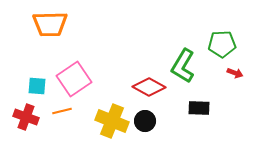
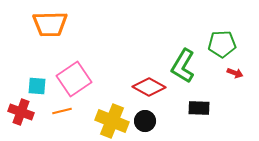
red cross: moved 5 px left, 5 px up
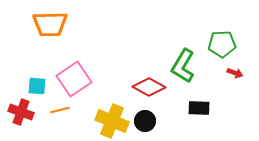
orange line: moved 2 px left, 1 px up
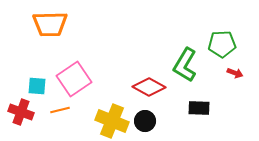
green L-shape: moved 2 px right, 1 px up
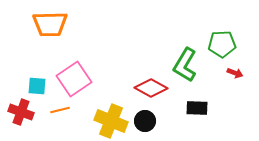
red diamond: moved 2 px right, 1 px down
black rectangle: moved 2 px left
yellow cross: moved 1 px left
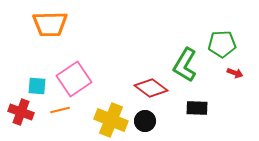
red diamond: rotated 8 degrees clockwise
yellow cross: moved 1 px up
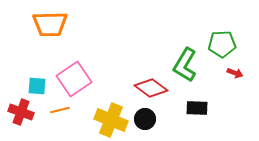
black circle: moved 2 px up
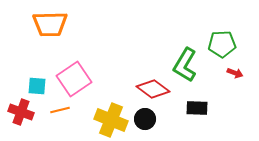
red diamond: moved 2 px right, 1 px down
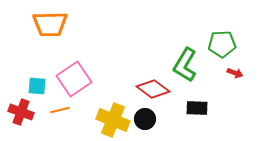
yellow cross: moved 2 px right
